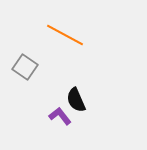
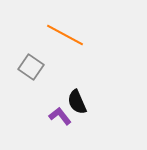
gray square: moved 6 px right
black semicircle: moved 1 px right, 2 px down
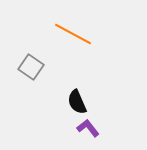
orange line: moved 8 px right, 1 px up
purple L-shape: moved 28 px right, 12 px down
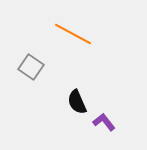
purple L-shape: moved 16 px right, 6 px up
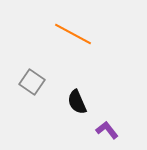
gray square: moved 1 px right, 15 px down
purple L-shape: moved 3 px right, 8 px down
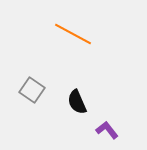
gray square: moved 8 px down
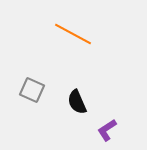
gray square: rotated 10 degrees counterclockwise
purple L-shape: rotated 85 degrees counterclockwise
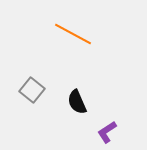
gray square: rotated 15 degrees clockwise
purple L-shape: moved 2 px down
